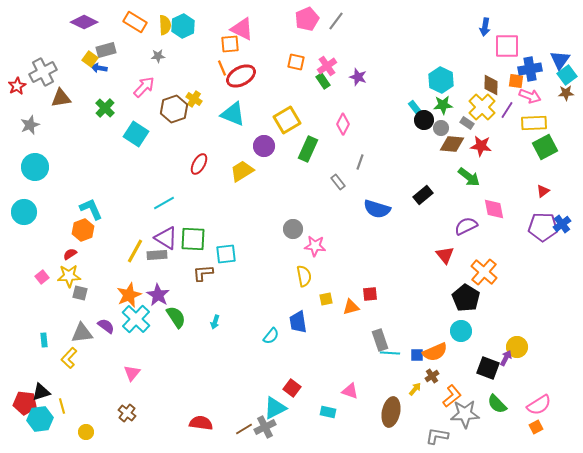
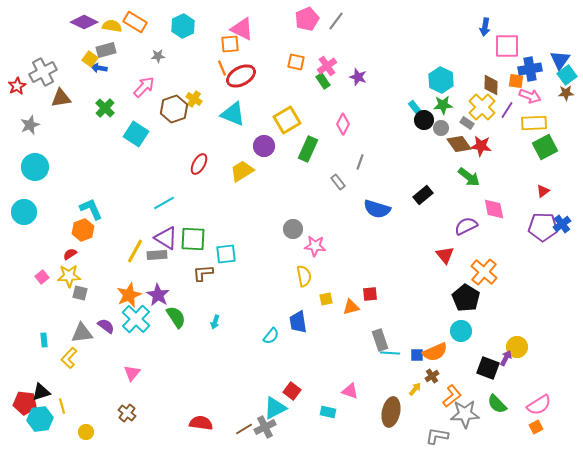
yellow semicircle at (165, 25): moved 53 px left, 1 px down; rotated 78 degrees counterclockwise
brown diamond at (452, 144): moved 7 px right; rotated 50 degrees clockwise
red square at (292, 388): moved 3 px down
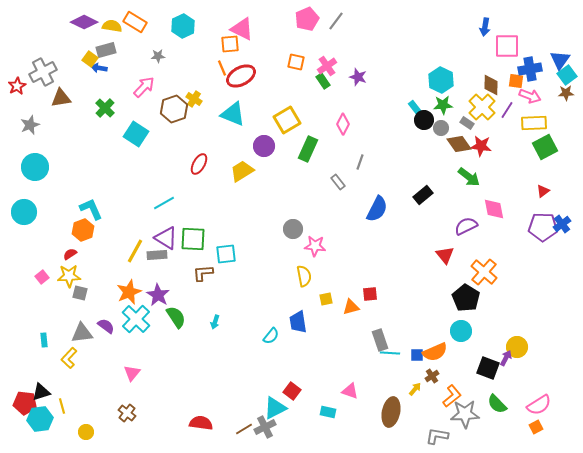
blue semicircle at (377, 209): rotated 80 degrees counterclockwise
orange star at (129, 295): moved 3 px up
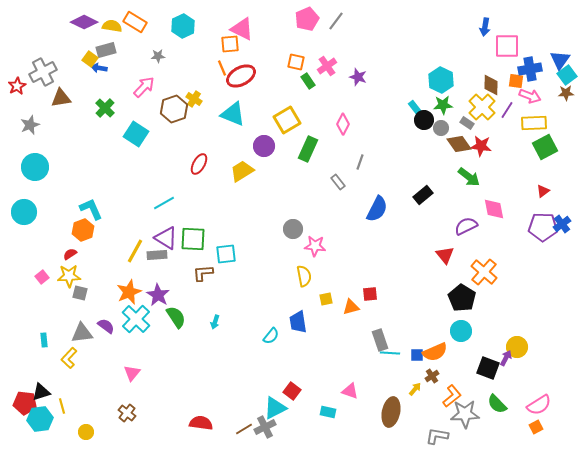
green rectangle at (323, 81): moved 15 px left
black pentagon at (466, 298): moved 4 px left
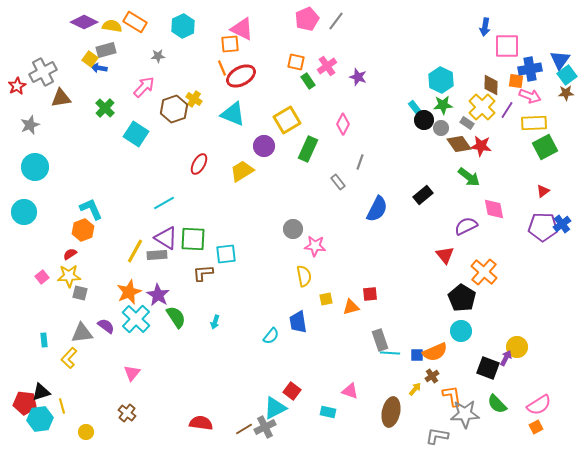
orange L-shape at (452, 396): rotated 60 degrees counterclockwise
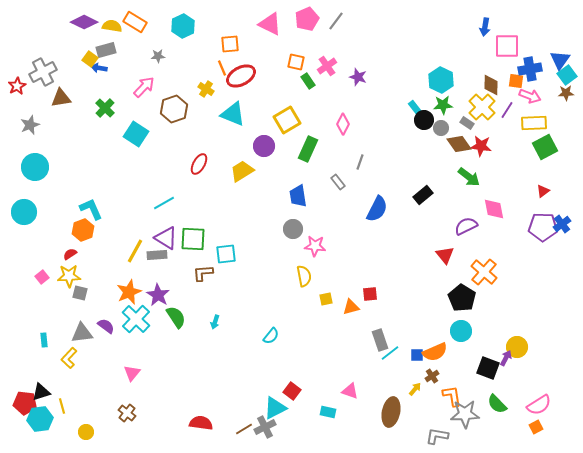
pink triangle at (242, 29): moved 28 px right, 5 px up
yellow cross at (194, 99): moved 12 px right, 10 px up
blue trapezoid at (298, 322): moved 126 px up
cyan line at (390, 353): rotated 42 degrees counterclockwise
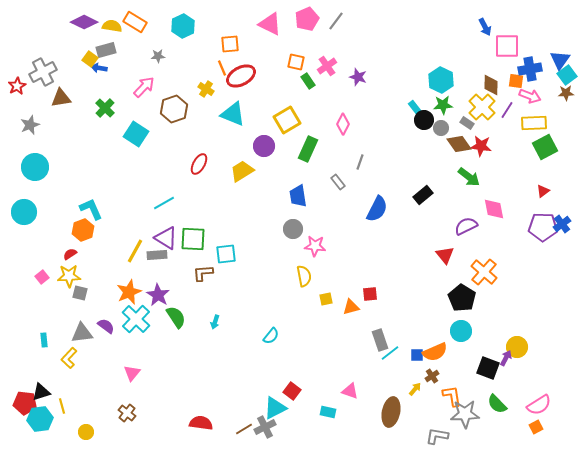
blue arrow at (485, 27): rotated 36 degrees counterclockwise
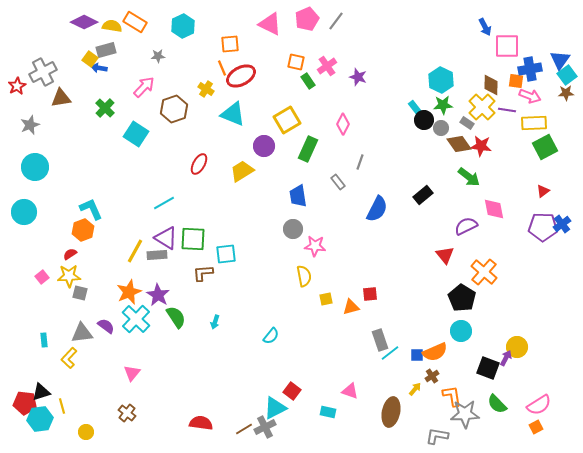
purple line at (507, 110): rotated 66 degrees clockwise
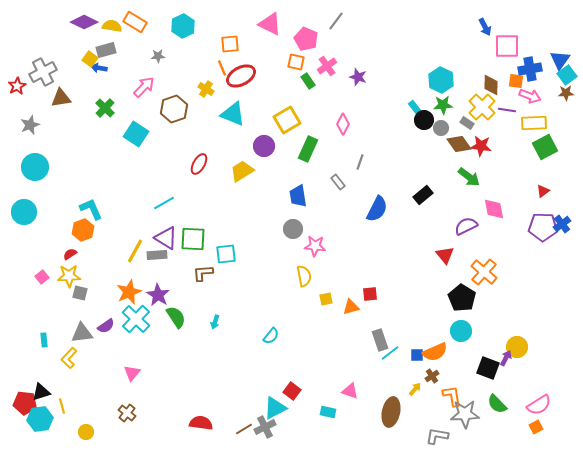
pink pentagon at (307, 19): moved 1 px left, 20 px down; rotated 25 degrees counterclockwise
purple semicircle at (106, 326): rotated 108 degrees clockwise
